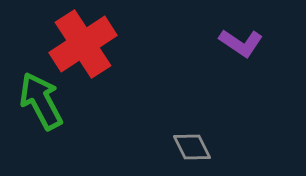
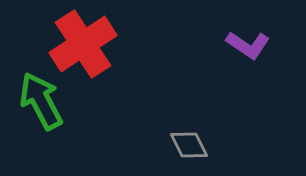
purple L-shape: moved 7 px right, 2 px down
gray diamond: moved 3 px left, 2 px up
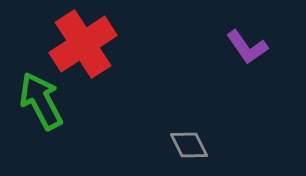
purple L-shape: moved 1 px left, 2 px down; rotated 21 degrees clockwise
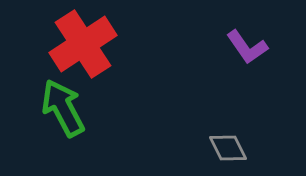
green arrow: moved 22 px right, 7 px down
gray diamond: moved 39 px right, 3 px down
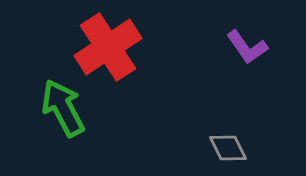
red cross: moved 25 px right, 3 px down
